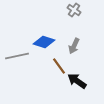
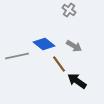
gray cross: moved 5 px left
blue diamond: moved 2 px down; rotated 20 degrees clockwise
gray arrow: rotated 84 degrees counterclockwise
brown line: moved 2 px up
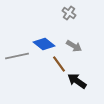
gray cross: moved 3 px down
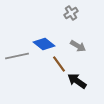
gray cross: moved 2 px right; rotated 24 degrees clockwise
gray arrow: moved 4 px right
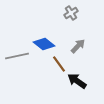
gray arrow: rotated 77 degrees counterclockwise
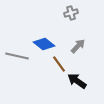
gray cross: rotated 16 degrees clockwise
gray line: rotated 25 degrees clockwise
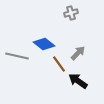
gray arrow: moved 7 px down
black arrow: moved 1 px right
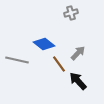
gray line: moved 4 px down
black arrow: rotated 12 degrees clockwise
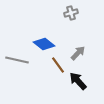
brown line: moved 1 px left, 1 px down
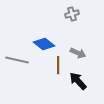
gray cross: moved 1 px right, 1 px down
gray arrow: rotated 70 degrees clockwise
brown line: rotated 36 degrees clockwise
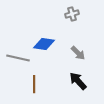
blue diamond: rotated 30 degrees counterclockwise
gray arrow: rotated 21 degrees clockwise
gray line: moved 1 px right, 2 px up
brown line: moved 24 px left, 19 px down
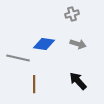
gray arrow: moved 9 px up; rotated 28 degrees counterclockwise
